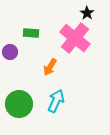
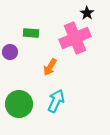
pink cross: rotated 28 degrees clockwise
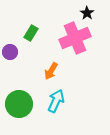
green rectangle: rotated 63 degrees counterclockwise
orange arrow: moved 1 px right, 4 px down
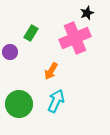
black star: rotated 16 degrees clockwise
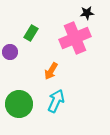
black star: rotated 16 degrees clockwise
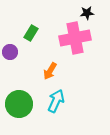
pink cross: rotated 12 degrees clockwise
orange arrow: moved 1 px left
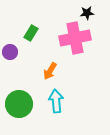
cyan arrow: rotated 30 degrees counterclockwise
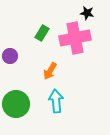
black star: rotated 16 degrees clockwise
green rectangle: moved 11 px right
purple circle: moved 4 px down
green circle: moved 3 px left
